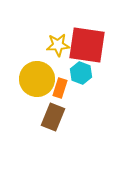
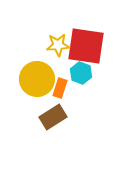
red square: moved 1 px left, 1 px down
brown rectangle: rotated 36 degrees clockwise
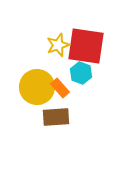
yellow star: rotated 15 degrees counterclockwise
yellow circle: moved 8 px down
orange rectangle: rotated 60 degrees counterclockwise
brown rectangle: moved 3 px right; rotated 28 degrees clockwise
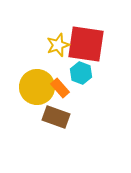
red square: moved 2 px up
brown rectangle: rotated 24 degrees clockwise
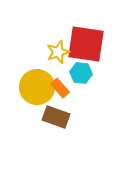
yellow star: moved 7 px down
cyan hexagon: rotated 15 degrees counterclockwise
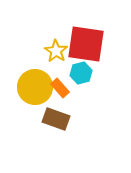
yellow star: moved 2 px left, 1 px up; rotated 20 degrees counterclockwise
cyan hexagon: rotated 20 degrees counterclockwise
yellow circle: moved 2 px left
brown rectangle: moved 2 px down
